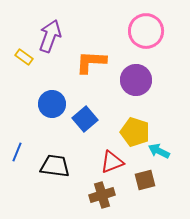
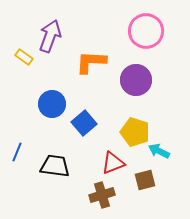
blue square: moved 1 px left, 4 px down
red triangle: moved 1 px right, 1 px down
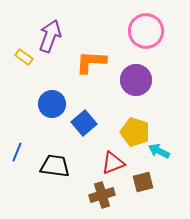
brown square: moved 2 px left, 2 px down
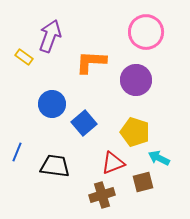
pink circle: moved 1 px down
cyan arrow: moved 7 px down
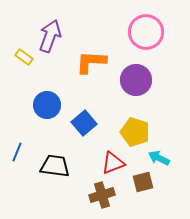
blue circle: moved 5 px left, 1 px down
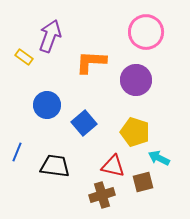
red triangle: moved 3 px down; rotated 35 degrees clockwise
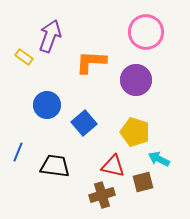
blue line: moved 1 px right
cyan arrow: moved 1 px down
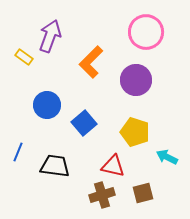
orange L-shape: rotated 48 degrees counterclockwise
cyan arrow: moved 8 px right, 2 px up
brown square: moved 11 px down
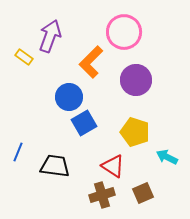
pink circle: moved 22 px left
blue circle: moved 22 px right, 8 px up
blue square: rotated 10 degrees clockwise
red triangle: rotated 20 degrees clockwise
brown square: rotated 10 degrees counterclockwise
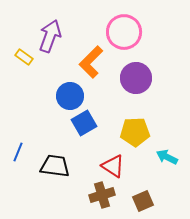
purple circle: moved 2 px up
blue circle: moved 1 px right, 1 px up
yellow pentagon: rotated 20 degrees counterclockwise
brown square: moved 8 px down
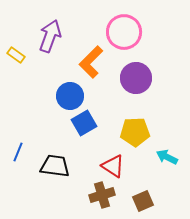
yellow rectangle: moved 8 px left, 2 px up
